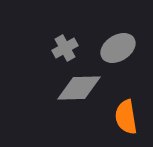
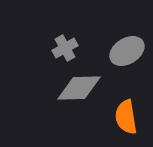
gray ellipse: moved 9 px right, 3 px down
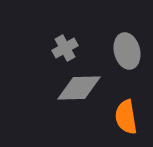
gray ellipse: rotated 72 degrees counterclockwise
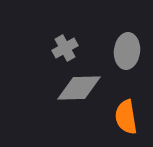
gray ellipse: rotated 20 degrees clockwise
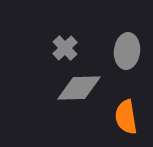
gray cross: rotated 15 degrees counterclockwise
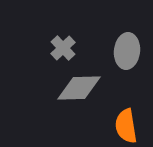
gray cross: moved 2 px left
orange semicircle: moved 9 px down
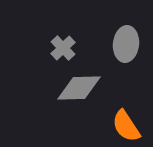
gray ellipse: moved 1 px left, 7 px up
orange semicircle: rotated 24 degrees counterclockwise
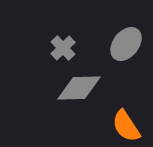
gray ellipse: rotated 32 degrees clockwise
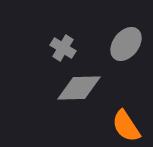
gray cross: rotated 15 degrees counterclockwise
